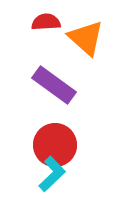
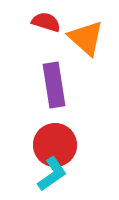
red semicircle: rotated 20 degrees clockwise
purple rectangle: rotated 45 degrees clockwise
cyan L-shape: rotated 9 degrees clockwise
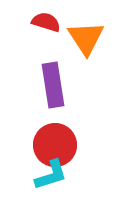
orange triangle: rotated 15 degrees clockwise
purple rectangle: moved 1 px left
cyan L-shape: moved 1 px left, 1 px down; rotated 18 degrees clockwise
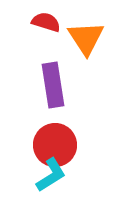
cyan L-shape: rotated 15 degrees counterclockwise
